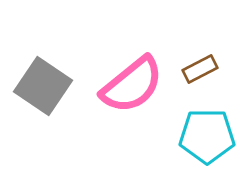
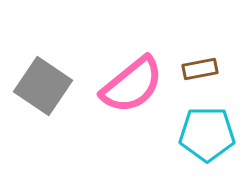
brown rectangle: rotated 16 degrees clockwise
cyan pentagon: moved 2 px up
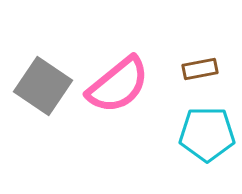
pink semicircle: moved 14 px left
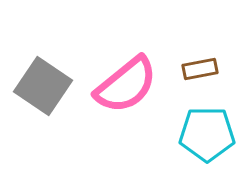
pink semicircle: moved 8 px right
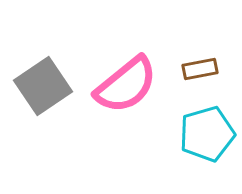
gray square: rotated 22 degrees clockwise
cyan pentagon: rotated 16 degrees counterclockwise
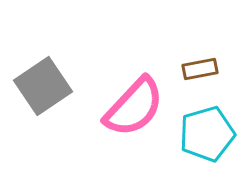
pink semicircle: moved 8 px right, 22 px down; rotated 8 degrees counterclockwise
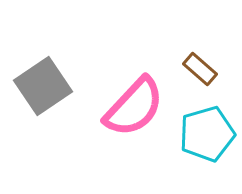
brown rectangle: rotated 52 degrees clockwise
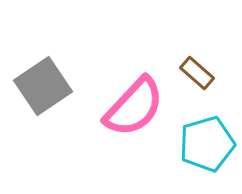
brown rectangle: moved 3 px left, 4 px down
cyan pentagon: moved 10 px down
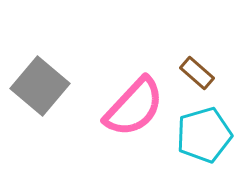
gray square: moved 3 px left; rotated 16 degrees counterclockwise
cyan pentagon: moved 3 px left, 9 px up
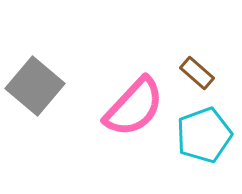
gray square: moved 5 px left
cyan pentagon: rotated 4 degrees counterclockwise
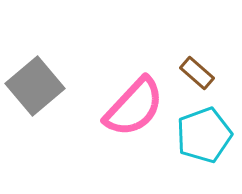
gray square: rotated 10 degrees clockwise
